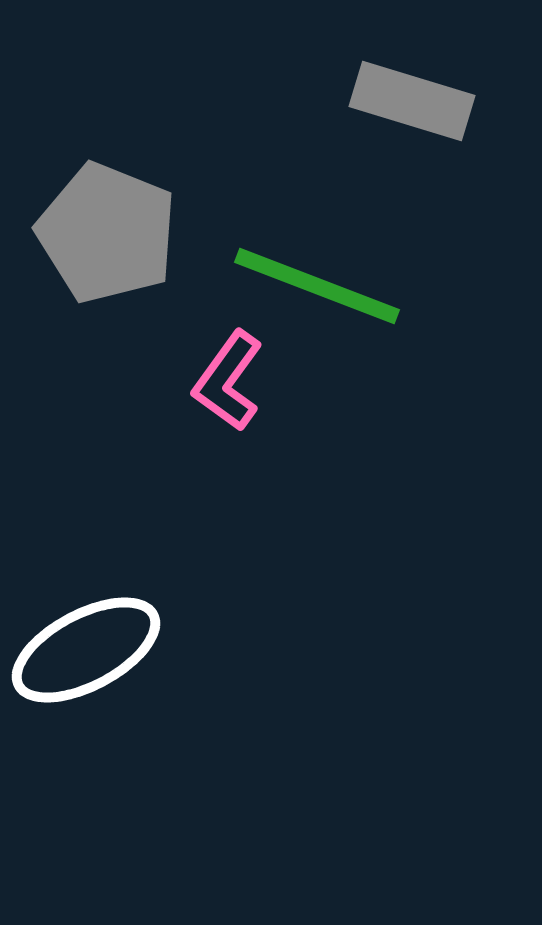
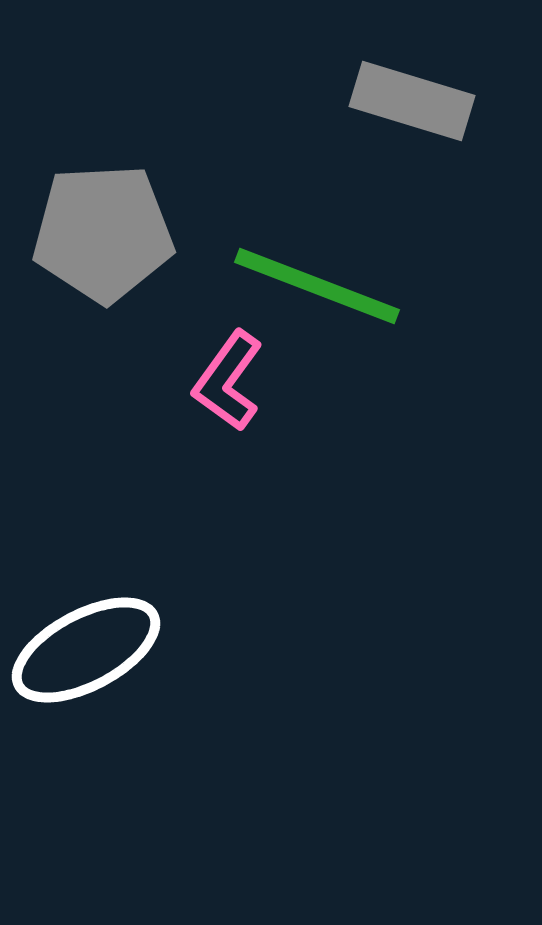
gray pentagon: moved 4 px left; rotated 25 degrees counterclockwise
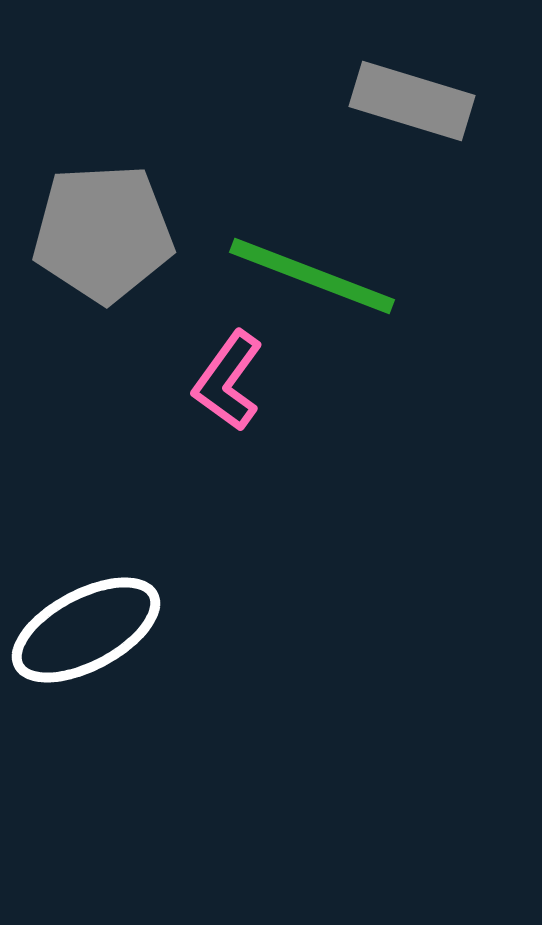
green line: moved 5 px left, 10 px up
white ellipse: moved 20 px up
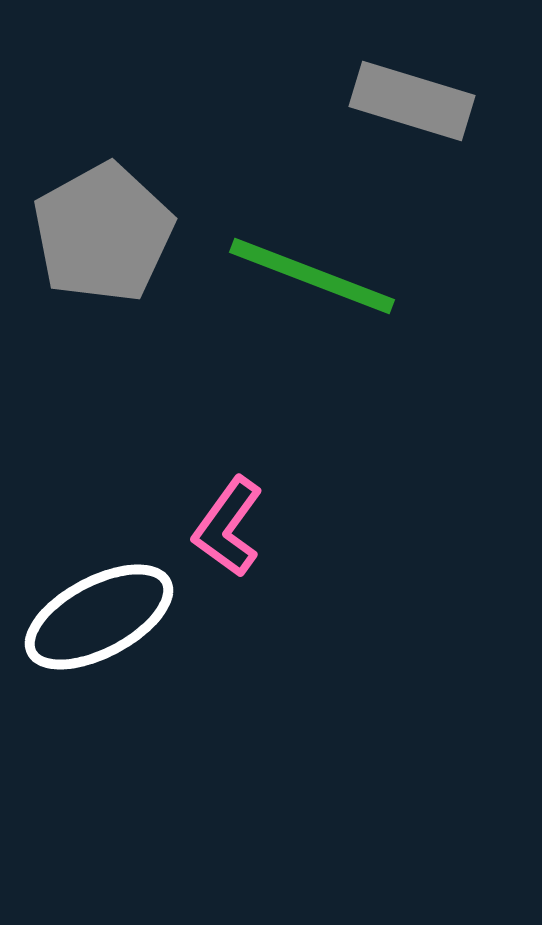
gray pentagon: rotated 26 degrees counterclockwise
pink L-shape: moved 146 px down
white ellipse: moved 13 px right, 13 px up
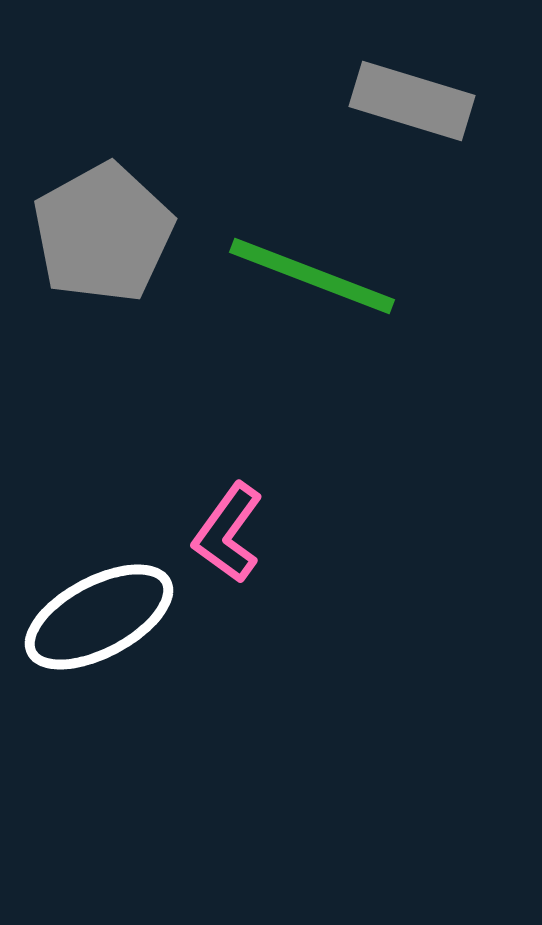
pink L-shape: moved 6 px down
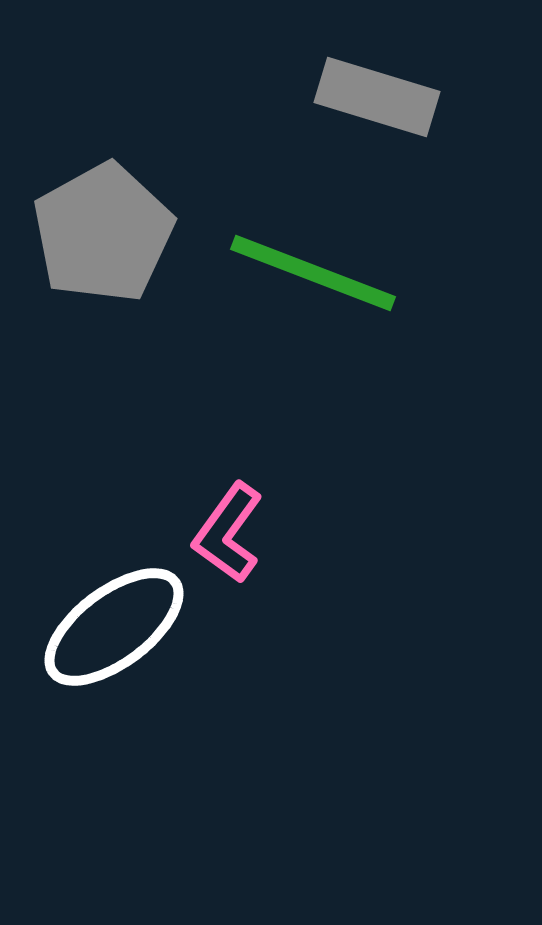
gray rectangle: moved 35 px left, 4 px up
green line: moved 1 px right, 3 px up
white ellipse: moved 15 px right, 10 px down; rotated 9 degrees counterclockwise
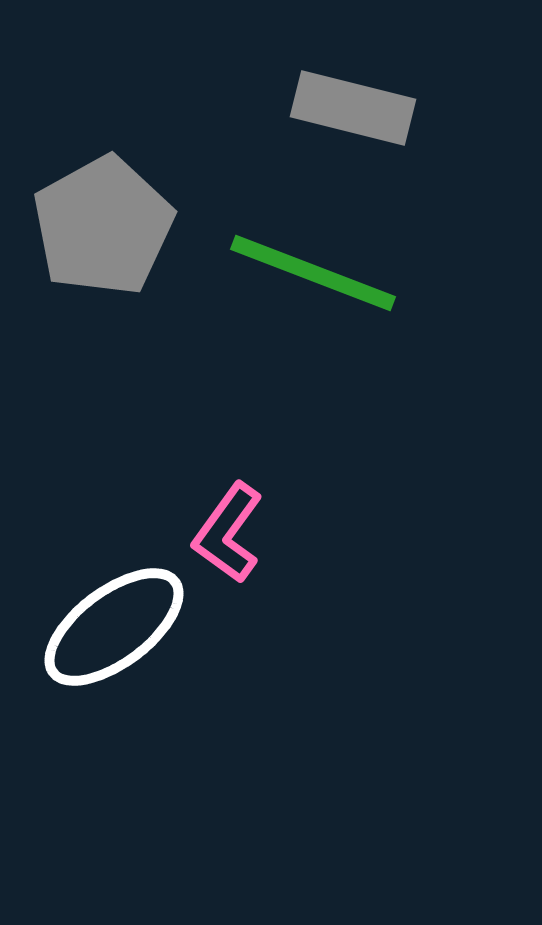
gray rectangle: moved 24 px left, 11 px down; rotated 3 degrees counterclockwise
gray pentagon: moved 7 px up
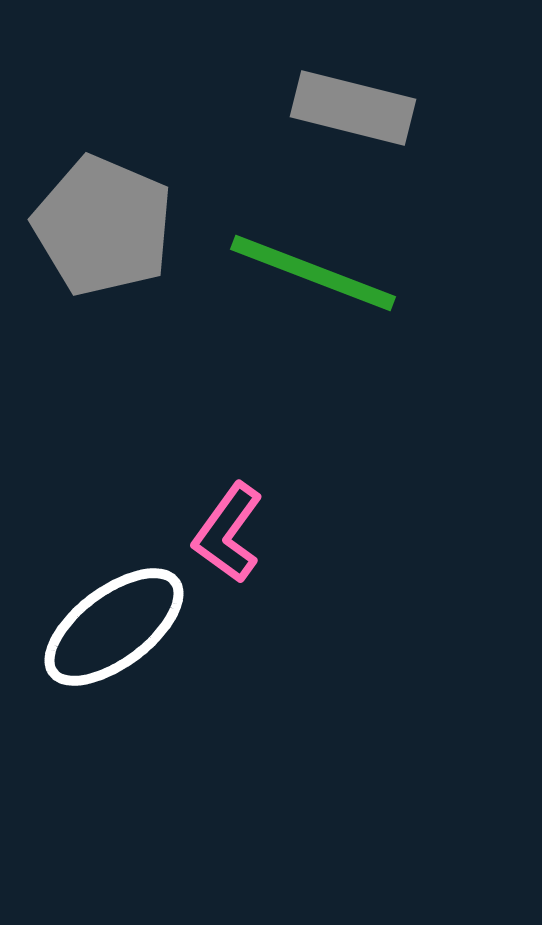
gray pentagon: rotated 20 degrees counterclockwise
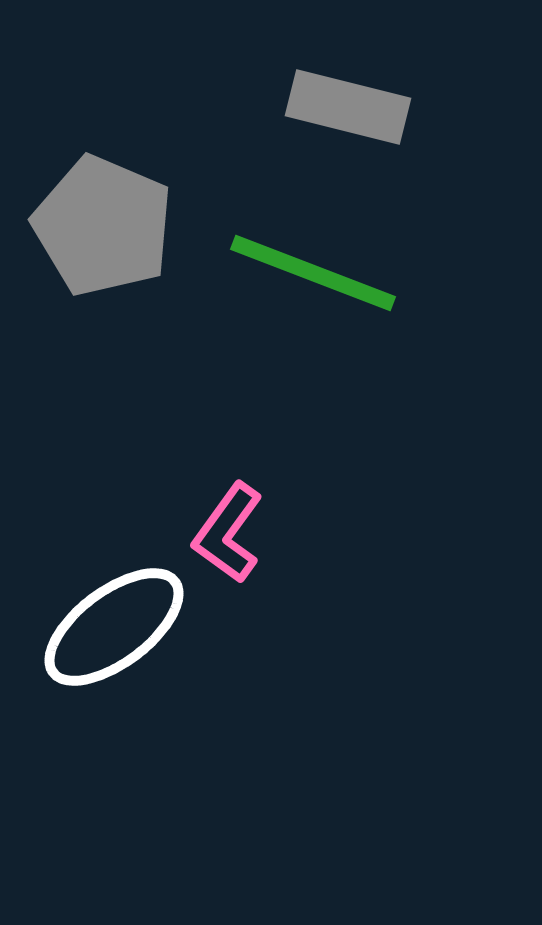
gray rectangle: moved 5 px left, 1 px up
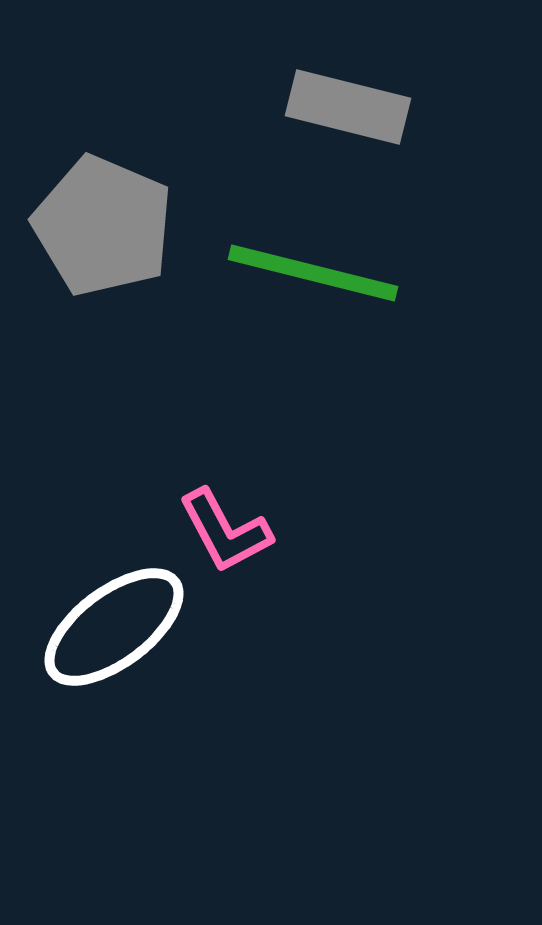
green line: rotated 7 degrees counterclockwise
pink L-shape: moved 3 px left, 2 px up; rotated 64 degrees counterclockwise
